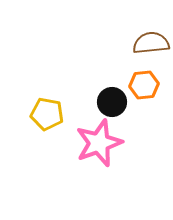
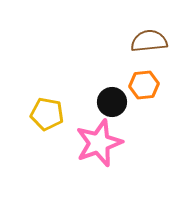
brown semicircle: moved 2 px left, 2 px up
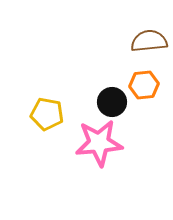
pink star: rotated 15 degrees clockwise
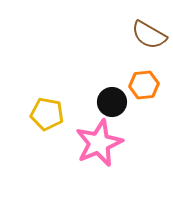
brown semicircle: moved 6 px up; rotated 144 degrees counterclockwise
pink star: rotated 18 degrees counterclockwise
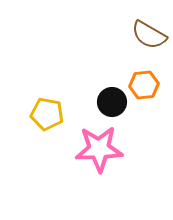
pink star: moved 6 px down; rotated 21 degrees clockwise
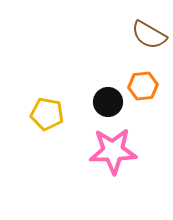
orange hexagon: moved 1 px left, 1 px down
black circle: moved 4 px left
pink star: moved 14 px right, 2 px down
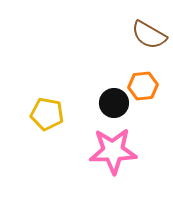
black circle: moved 6 px right, 1 px down
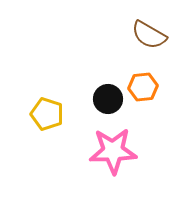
orange hexagon: moved 1 px down
black circle: moved 6 px left, 4 px up
yellow pentagon: rotated 8 degrees clockwise
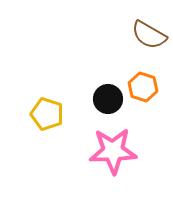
orange hexagon: rotated 24 degrees clockwise
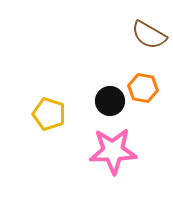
orange hexagon: moved 1 px down; rotated 8 degrees counterclockwise
black circle: moved 2 px right, 2 px down
yellow pentagon: moved 2 px right
